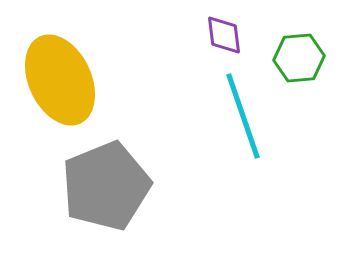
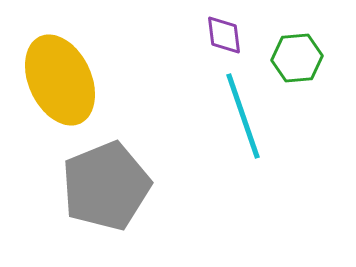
green hexagon: moved 2 px left
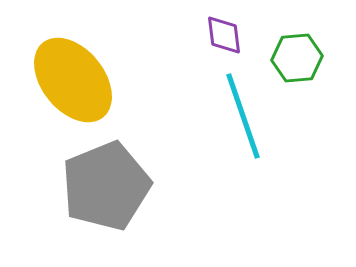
yellow ellipse: moved 13 px right; rotated 14 degrees counterclockwise
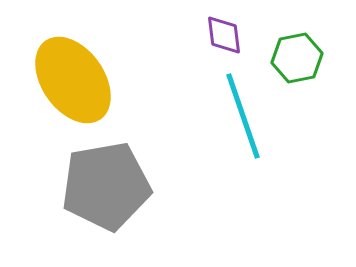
green hexagon: rotated 6 degrees counterclockwise
yellow ellipse: rotated 4 degrees clockwise
gray pentagon: rotated 12 degrees clockwise
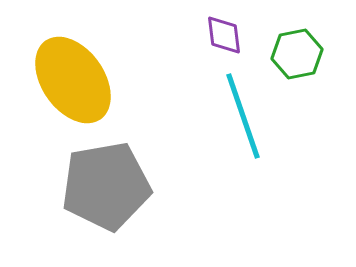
green hexagon: moved 4 px up
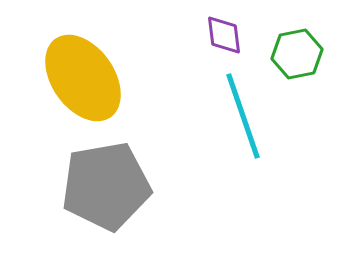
yellow ellipse: moved 10 px right, 2 px up
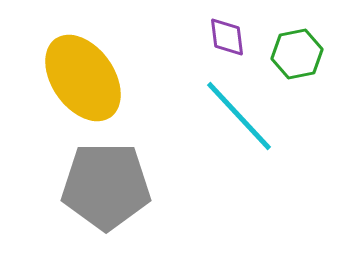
purple diamond: moved 3 px right, 2 px down
cyan line: moved 4 px left; rotated 24 degrees counterclockwise
gray pentagon: rotated 10 degrees clockwise
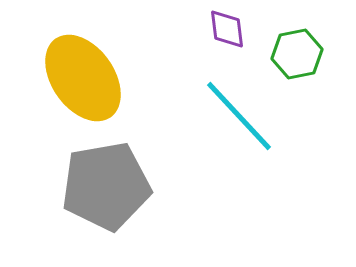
purple diamond: moved 8 px up
gray pentagon: rotated 10 degrees counterclockwise
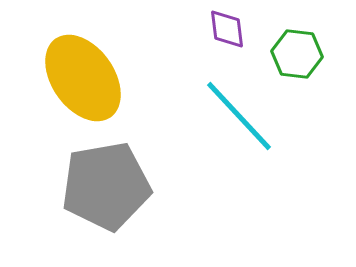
green hexagon: rotated 18 degrees clockwise
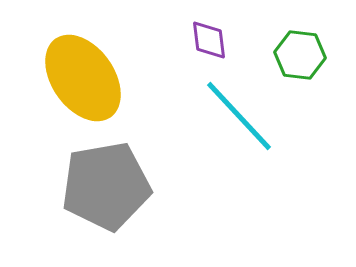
purple diamond: moved 18 px left, 11 px down
green hexagon: moved 3 px right, 1 px down
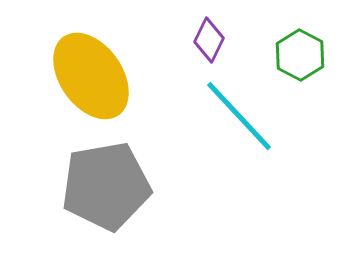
purple diamond: rotated 33 degrees clockwise
green hexagon: rotated 21 degrees clockwise
yellow ellipse: moved 8 px right, 2 px up
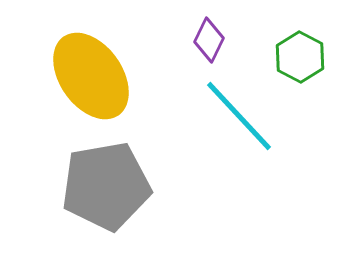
green hexagon: moved 2 px down
